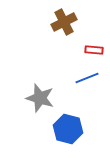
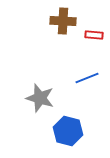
brown cross: moved 1 px left, 1 px up; rotated 30 degrees clockwise
red rectangle: moved 15 px up
blue hexagon: moved 2 px down
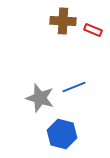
red rectangle: moved 1 px left, 5 px up; rotated 18 degrees clockwise
blue line: moved 13 px left, 9 px down
blue hexagon: moved 6 px left, 3 px down
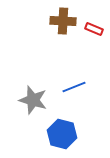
red rectangle: moved 1 px right, 1 px up
gray star: moved 7 px left, 2 px down
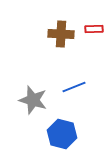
brown cross: moved 2 px left, 13 px down
red rectangle: rotated 24 degrees counterclockwise
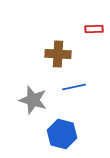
brown cross: moved 3 px left, 20 px down
blue line: rotated 10 degrees clockwise
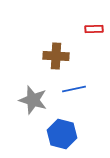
brown cross: moved 2 px left, 2 px down
blue line: moved 2 px down
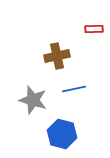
brown cross: moved 1 px right; rotated 15 degrees counterclockwise
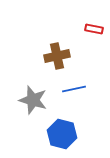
red rectangle: rotated 12 degrees clockwise
